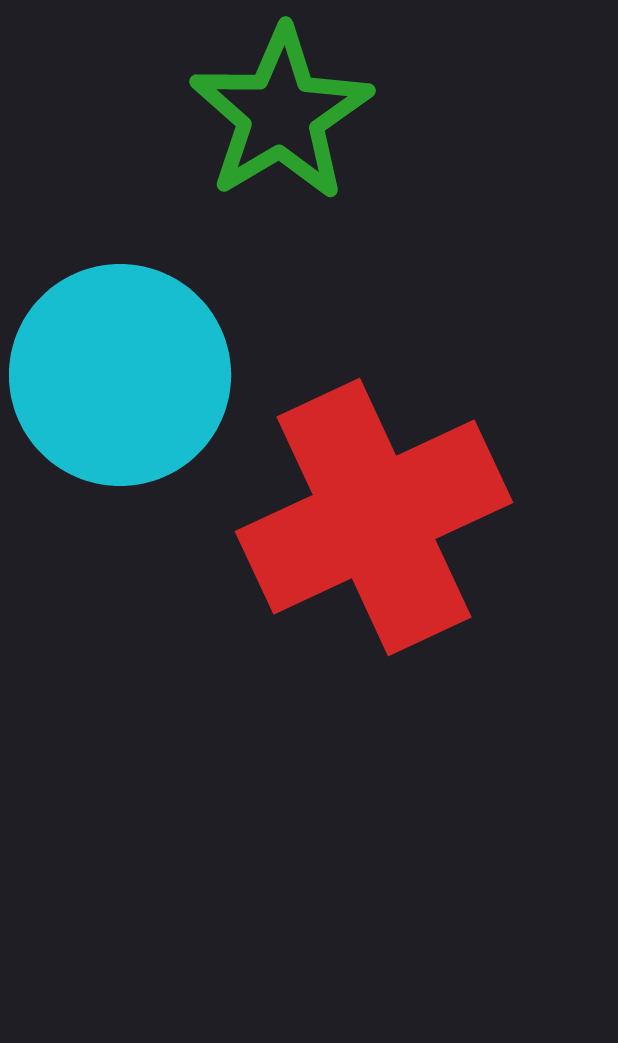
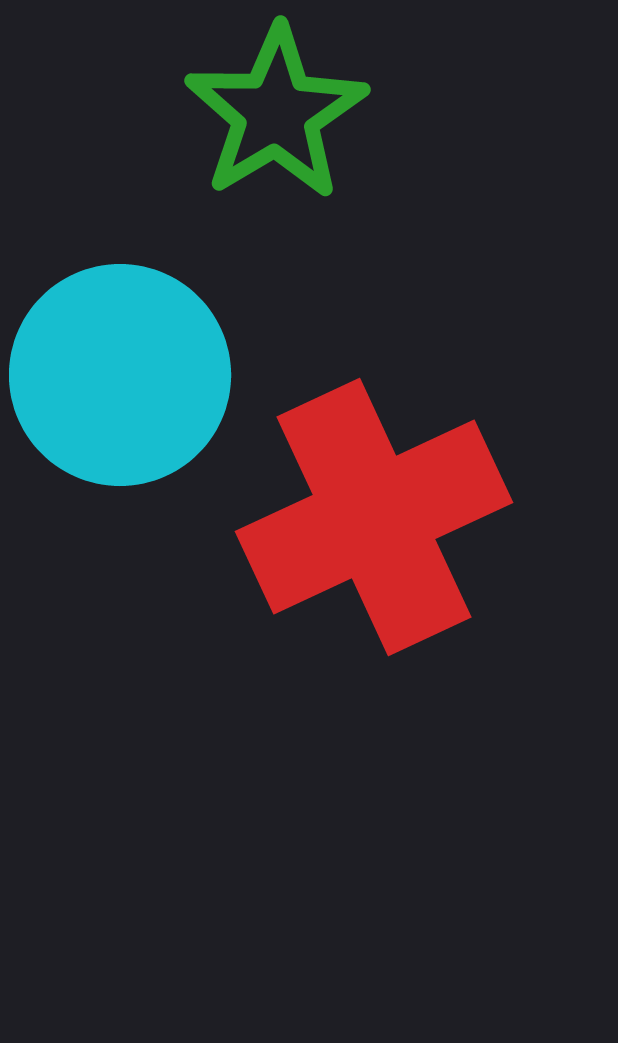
green star: moved 5 px left, 1 px up
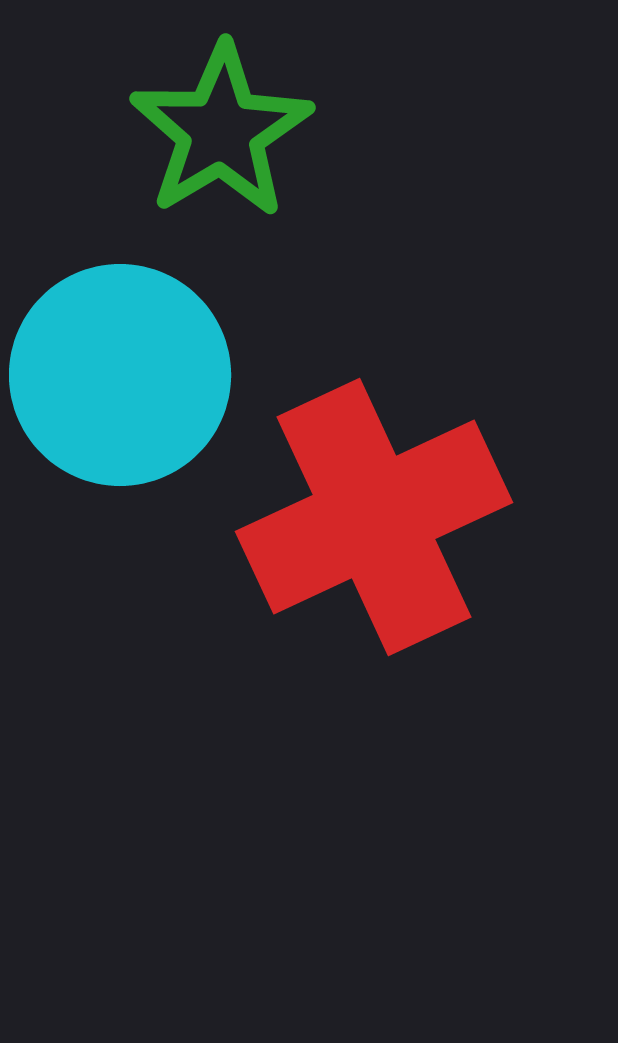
green star: moved 55 px left, 18 px down
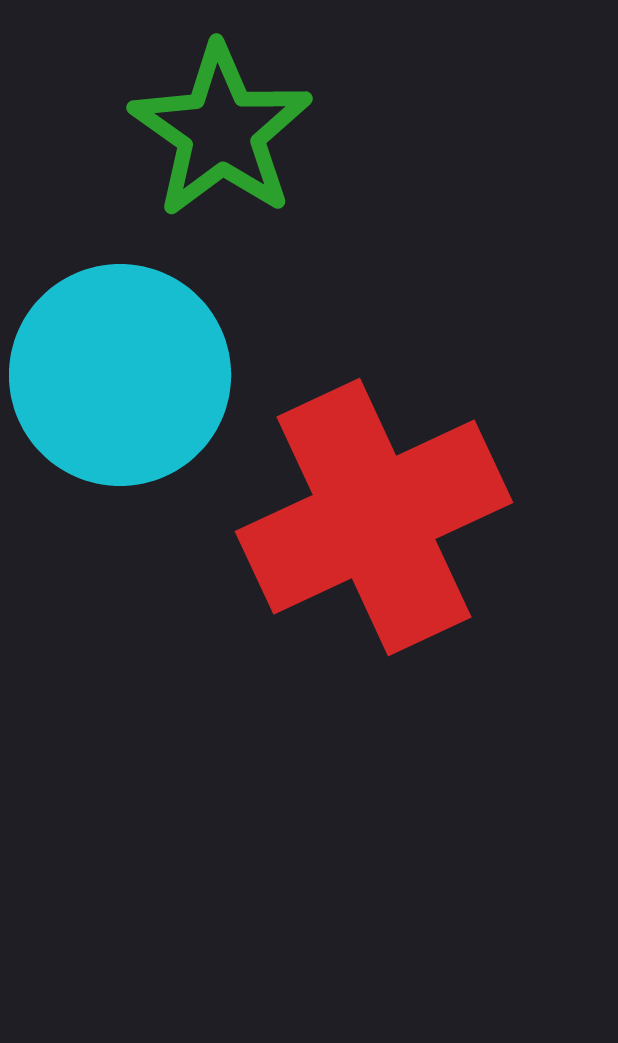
green star: rotated 6 degrees counterclockwise
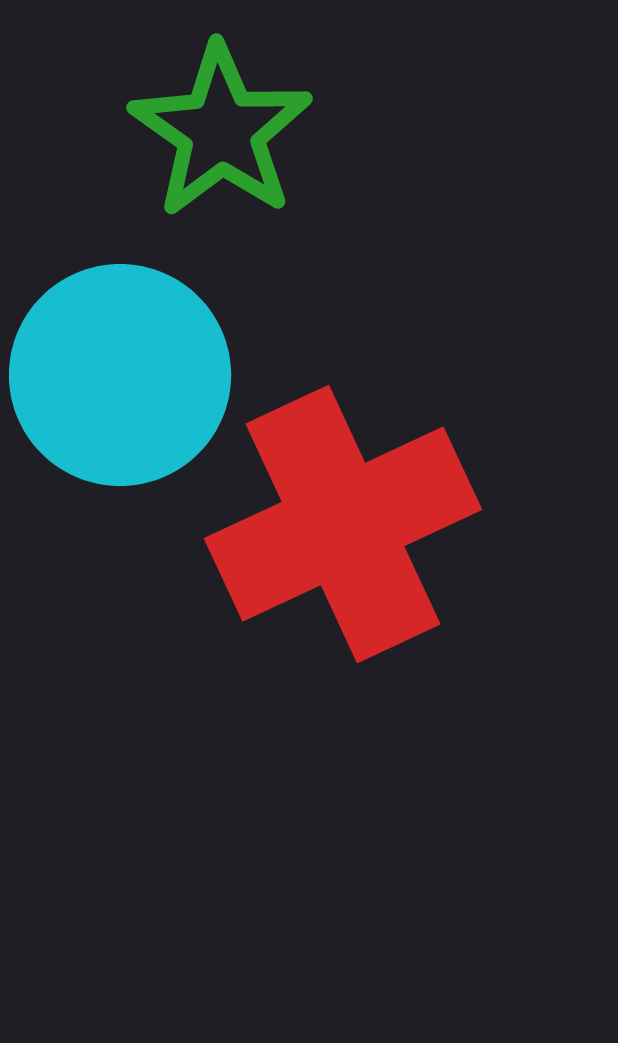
red cross: moved 31 px left, 7 px down
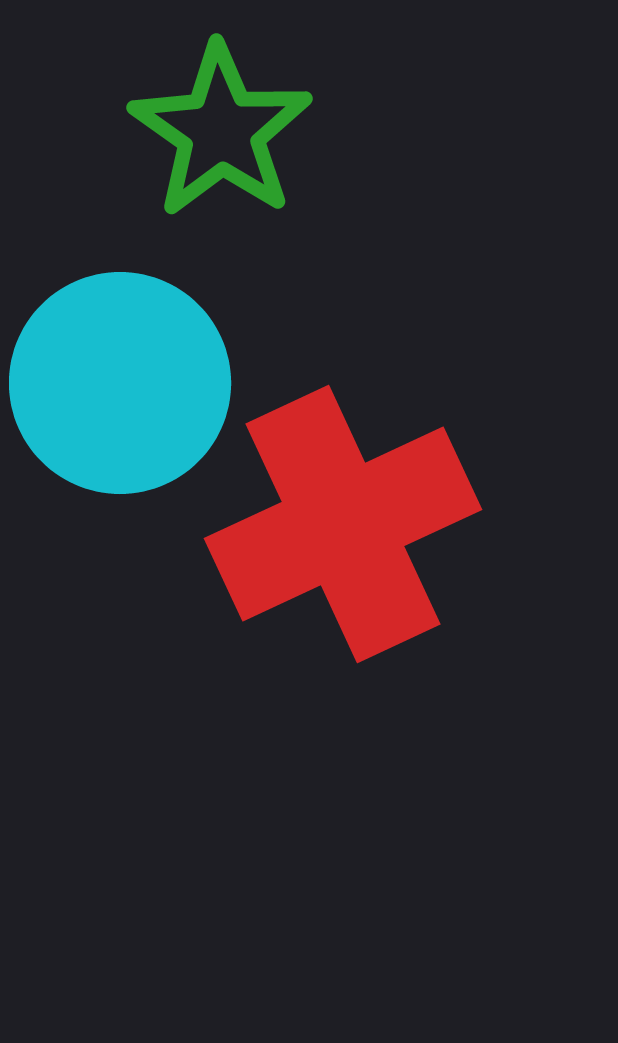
cyan circle: moved 8 px down
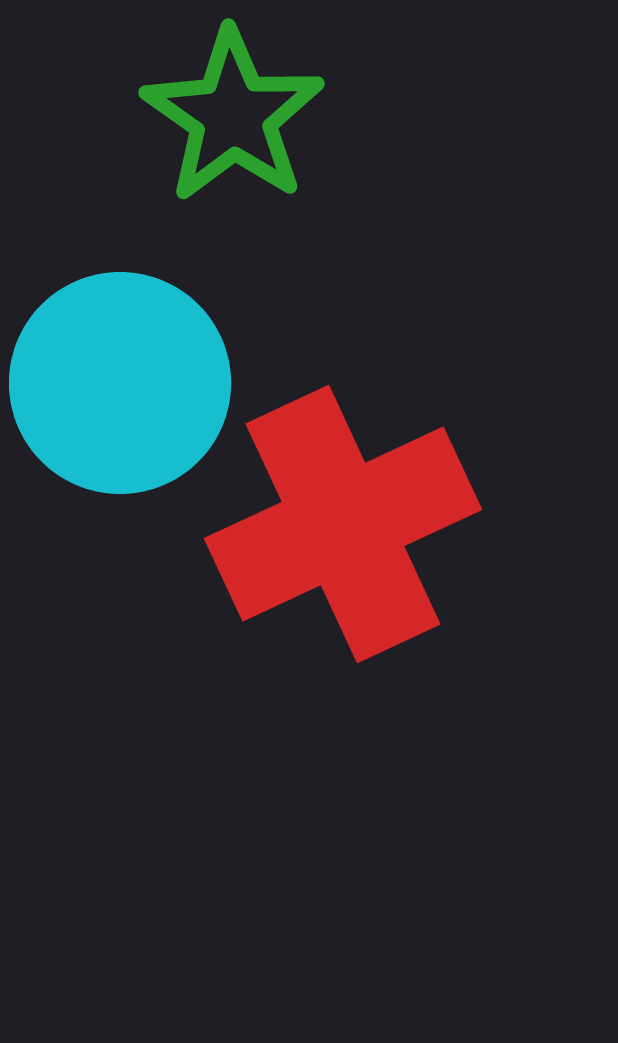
green star: moved 12 px right, 15 px up
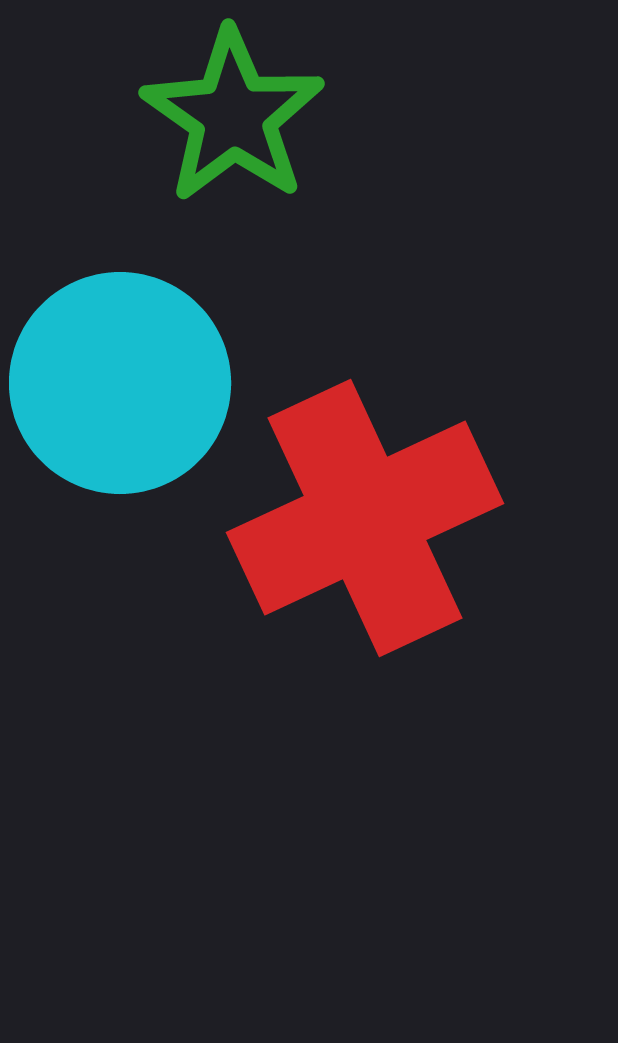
red cross: moved 22 px right, 6 px up
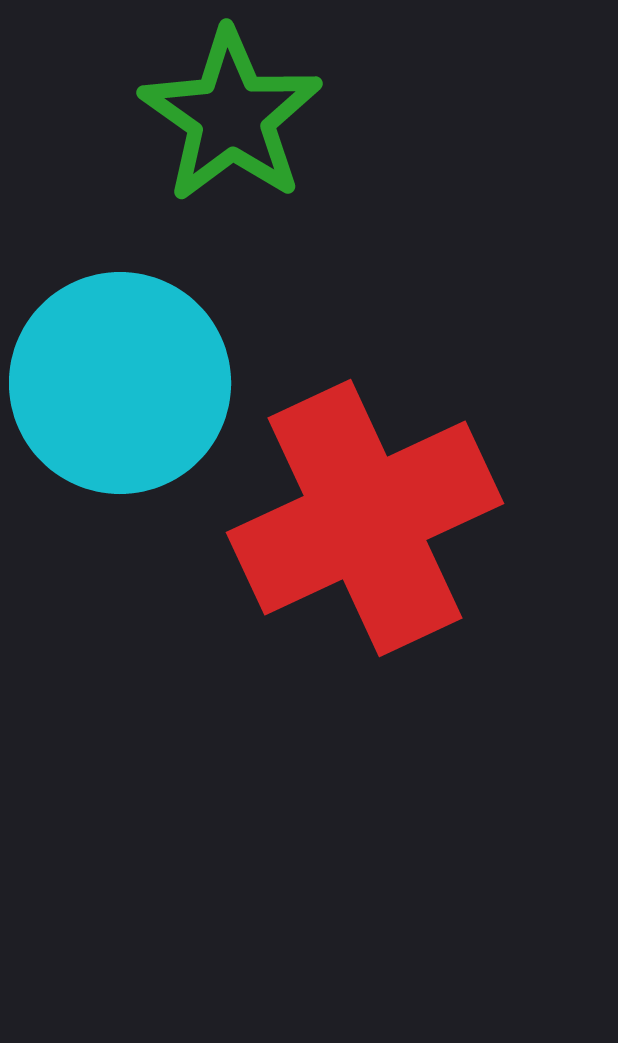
green star: moved 2 px left
